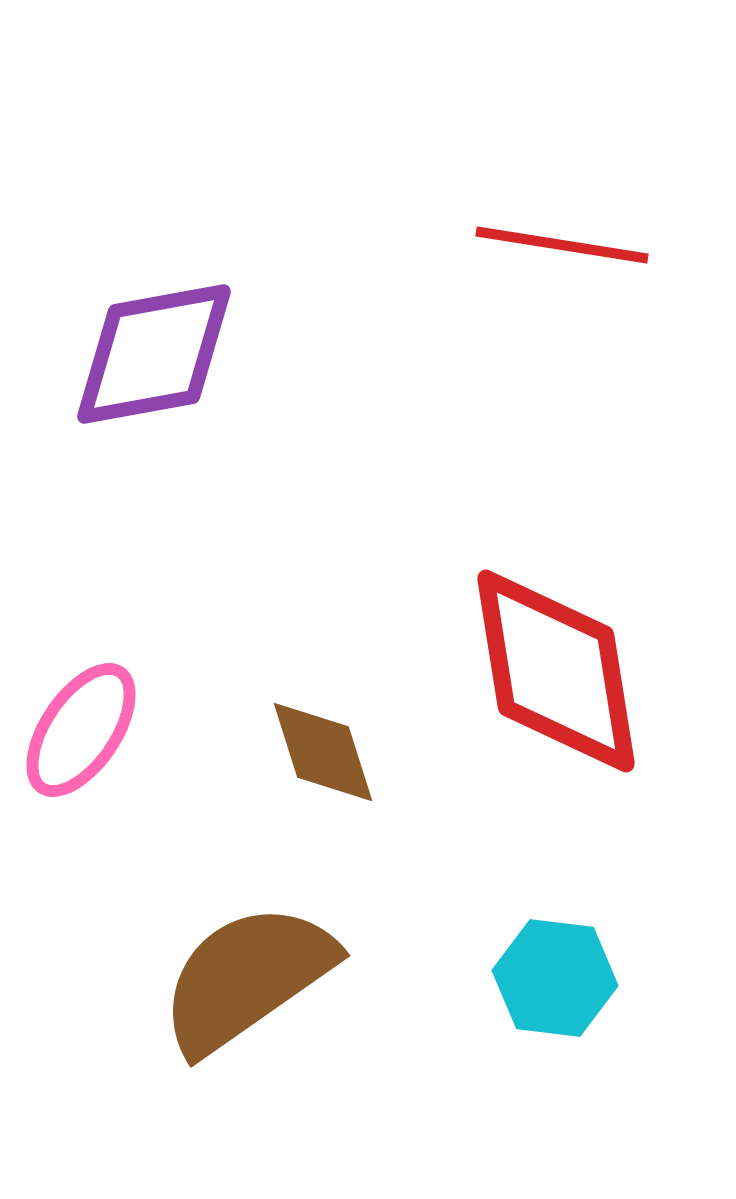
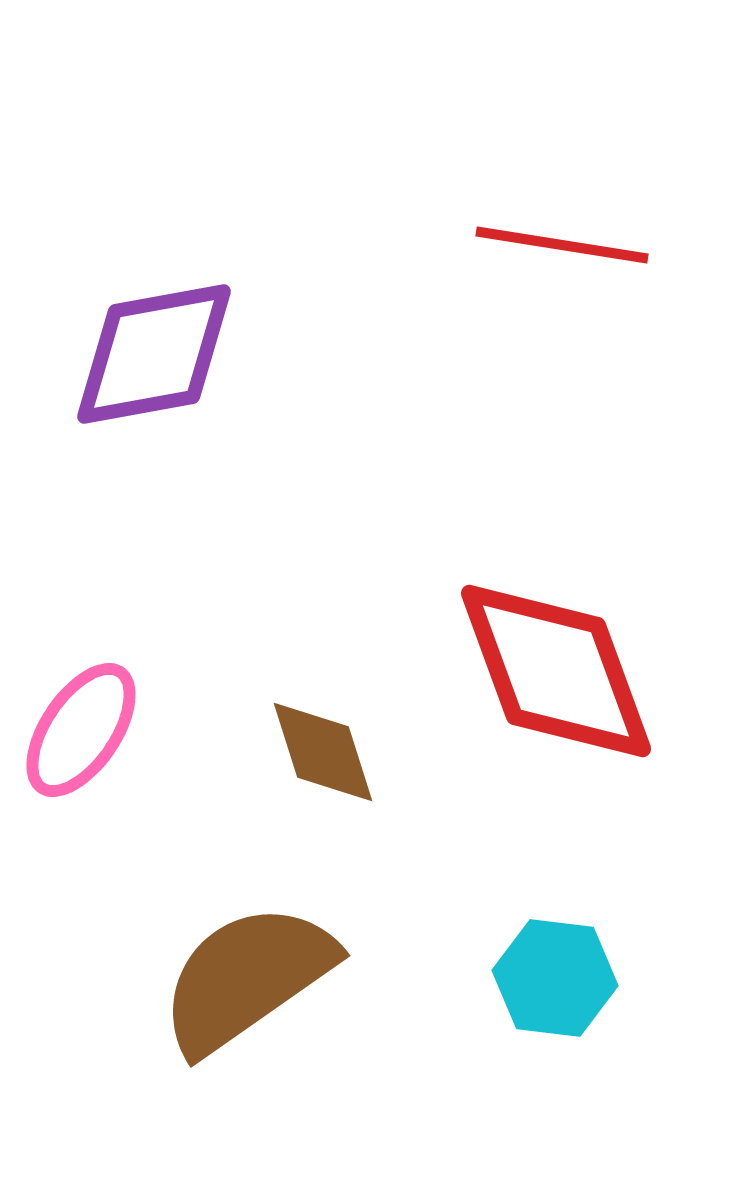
red diamond: rotated 11 degrees counterclockwise
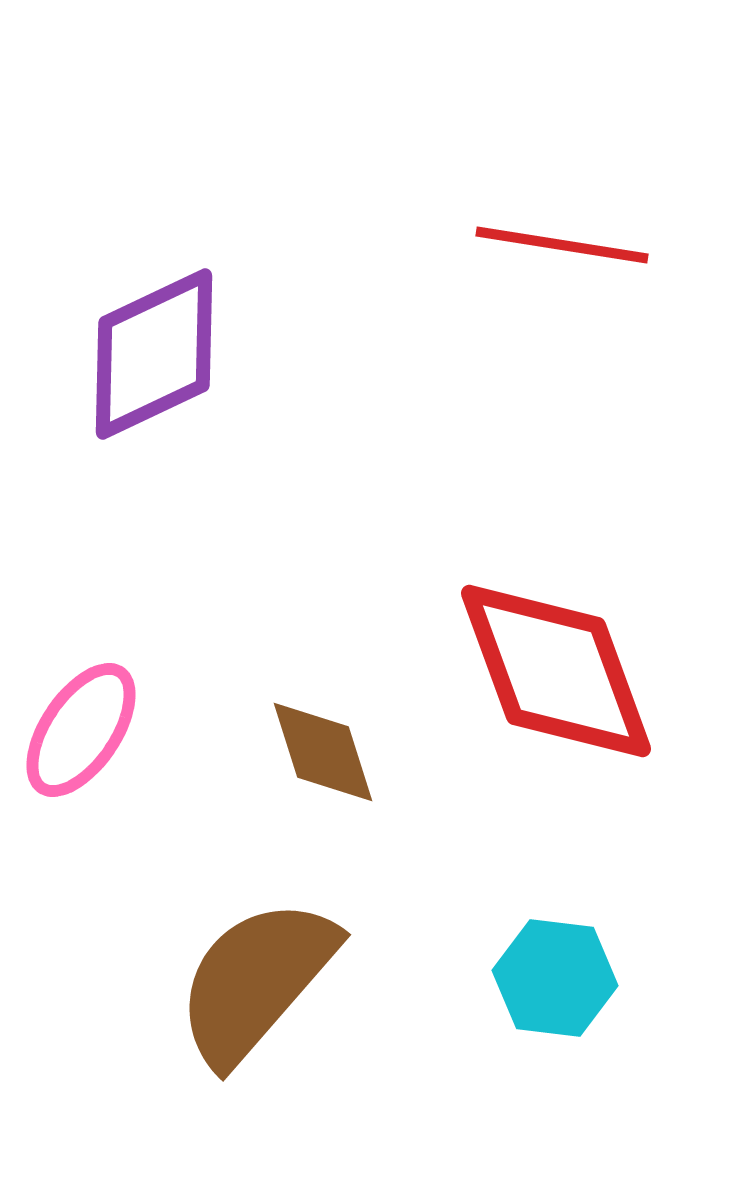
purple diamond: rotated 15 degrees counterclockwise
brown semicircle: moved 9 px right, 3 px down; rotated 14 degrees counterclockwise
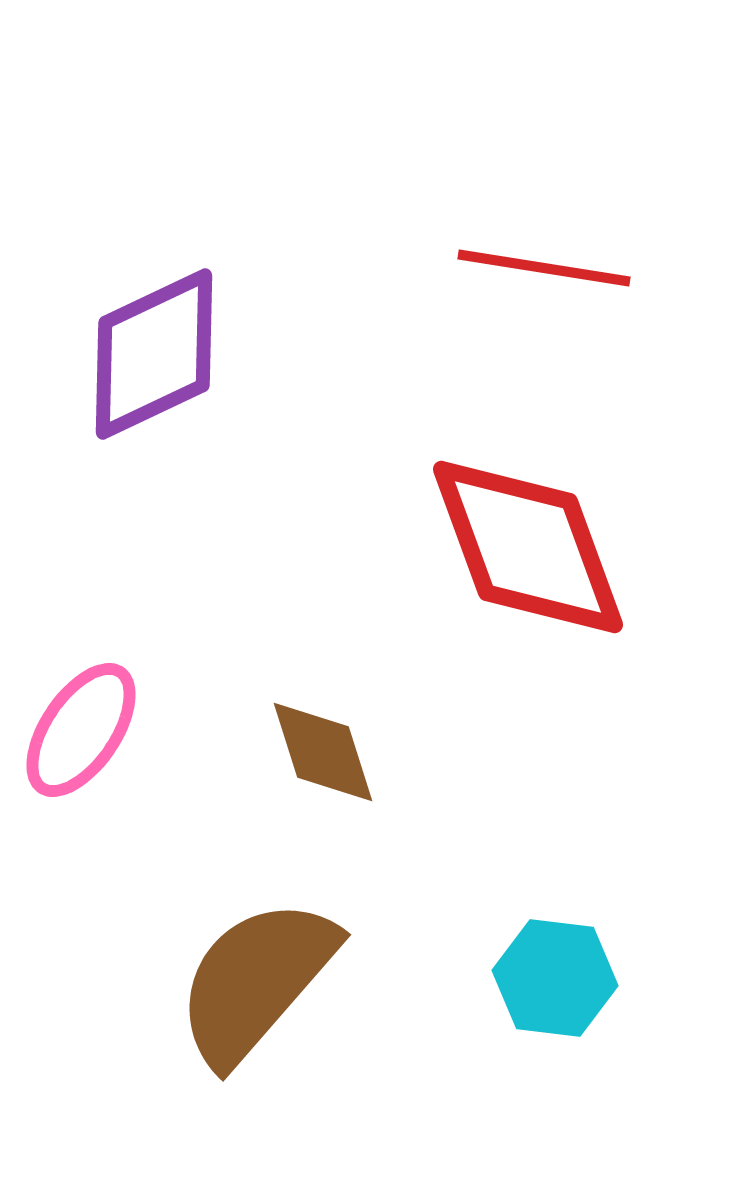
red line: moved 18 px left, 23 px down
red diamond: moved 28 px left, 124 px up
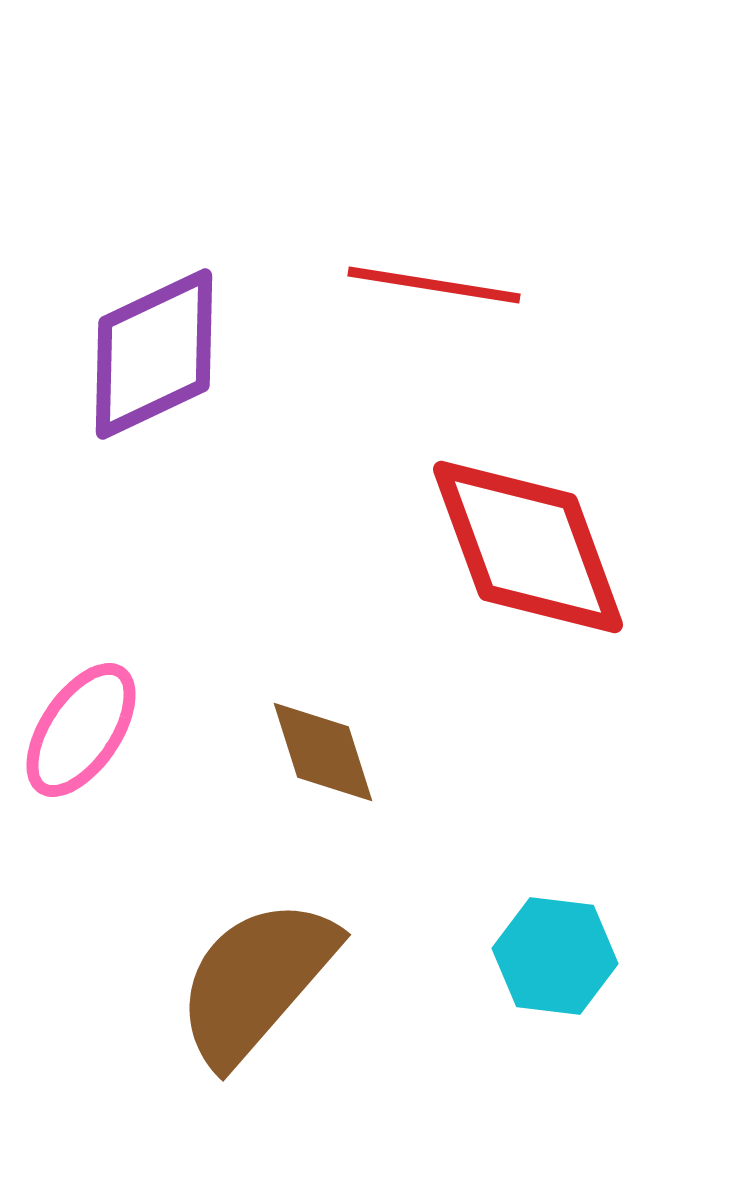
red line: moved 110 px left, 17 px down
cyan hexagon: moved 22 px up
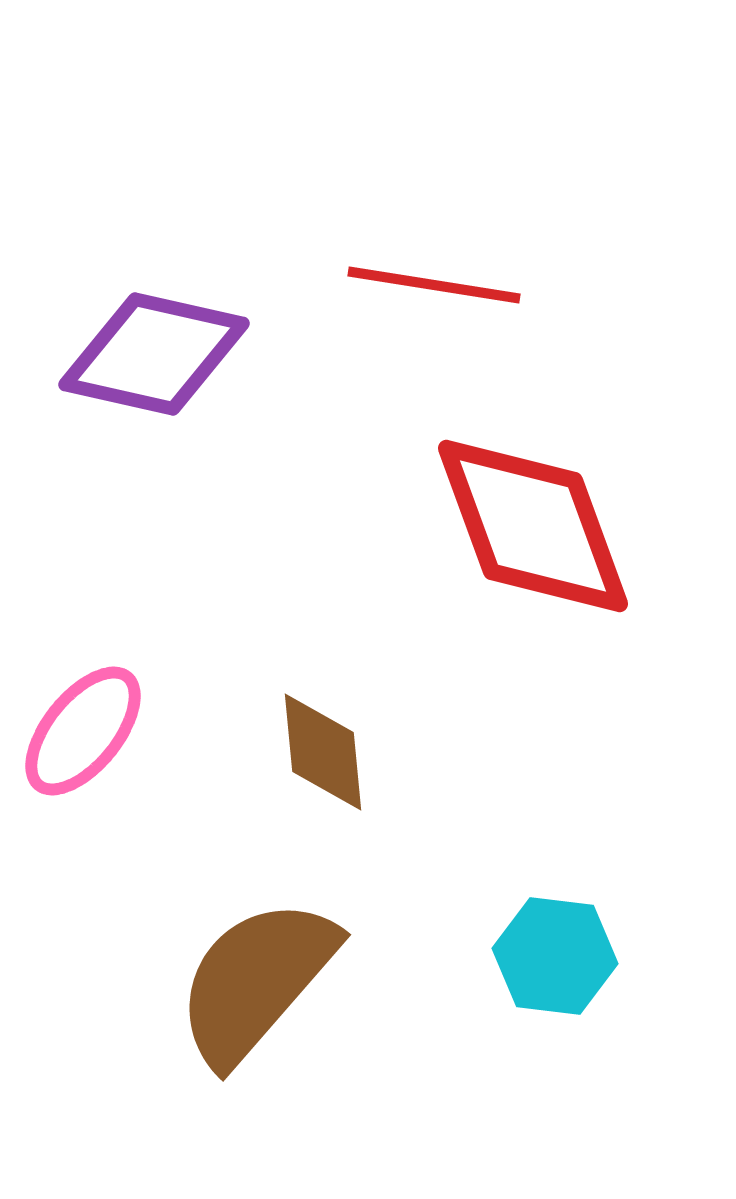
purple diamond: rotated 38 degrees clockwise
red diamond: moved 5 px right, 21 px up
pink ellipse: moved 2 px right, 1 px down; rotated 5 degrees clockwise
brown diamond: rotated 12 degrees clockwise
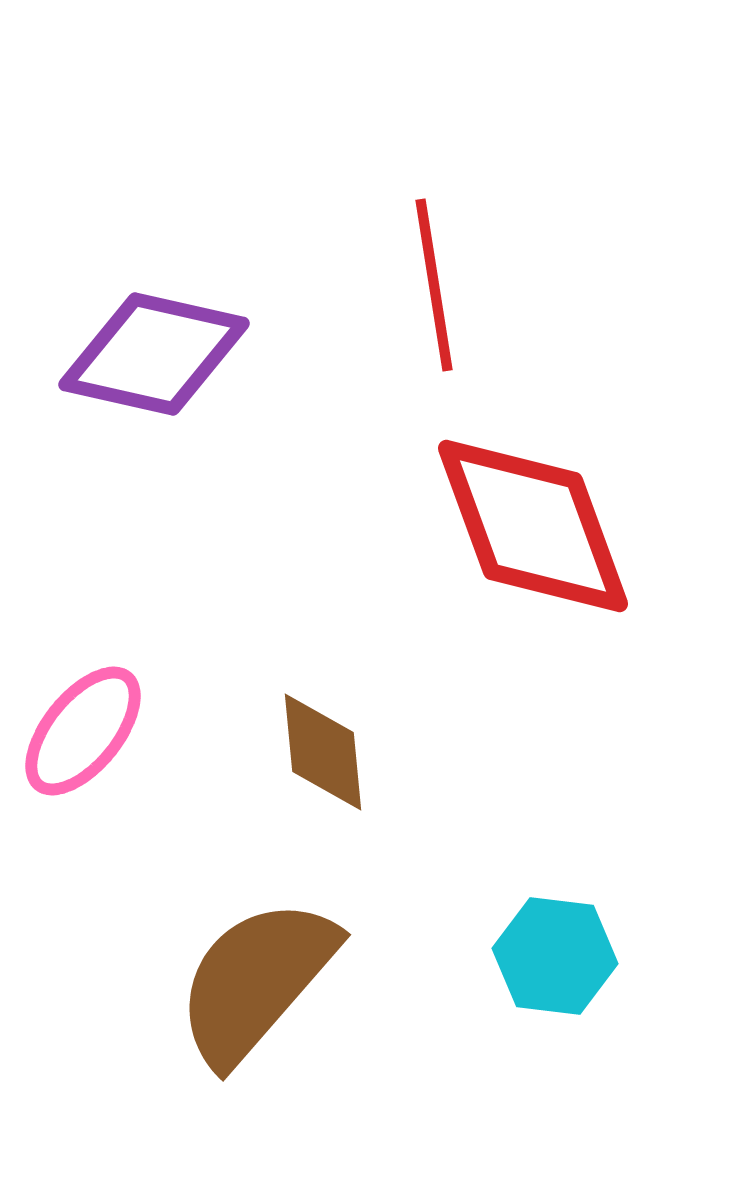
red line: rotated 72 degrees clockwise
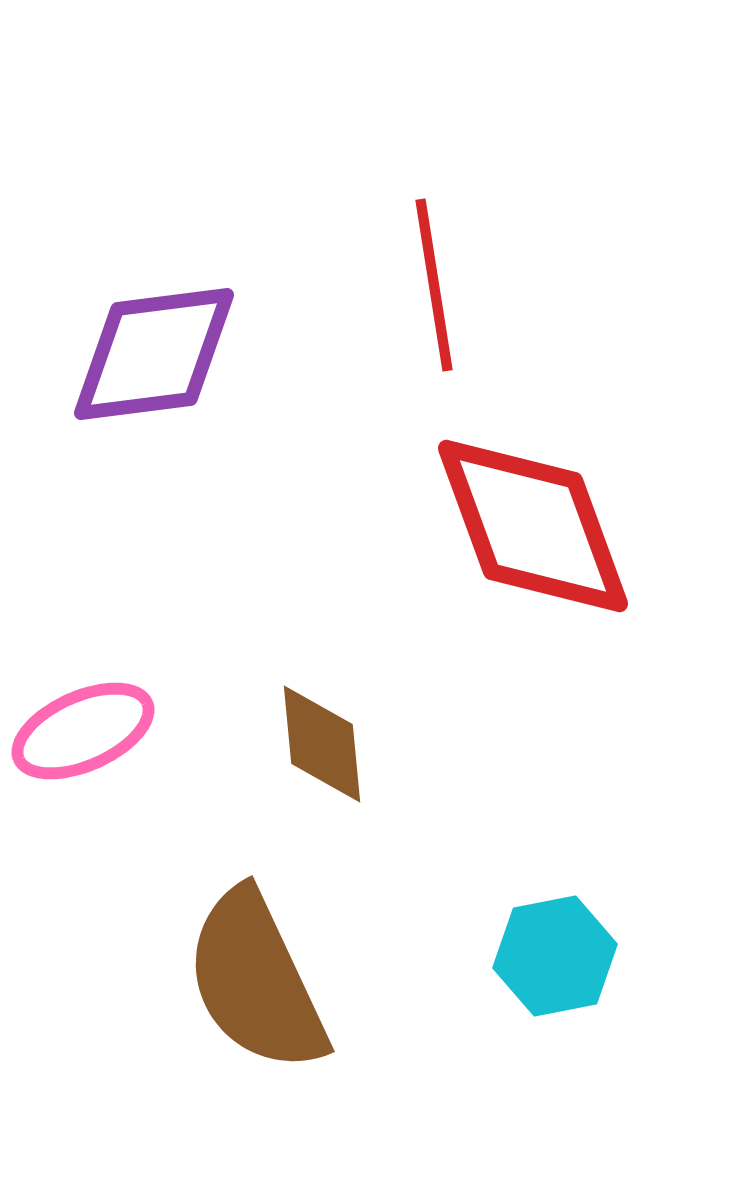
purple diamond: rotated 20 degrees counterclockwise
pink ellipse: rotated 27 degrees clockwise
brown diamond: moved 1 px left, 8 px up
cyan hexagon: rotated 18 degrees counterclockwise
brown semicircle: rotated 66 degrees counterclockwise
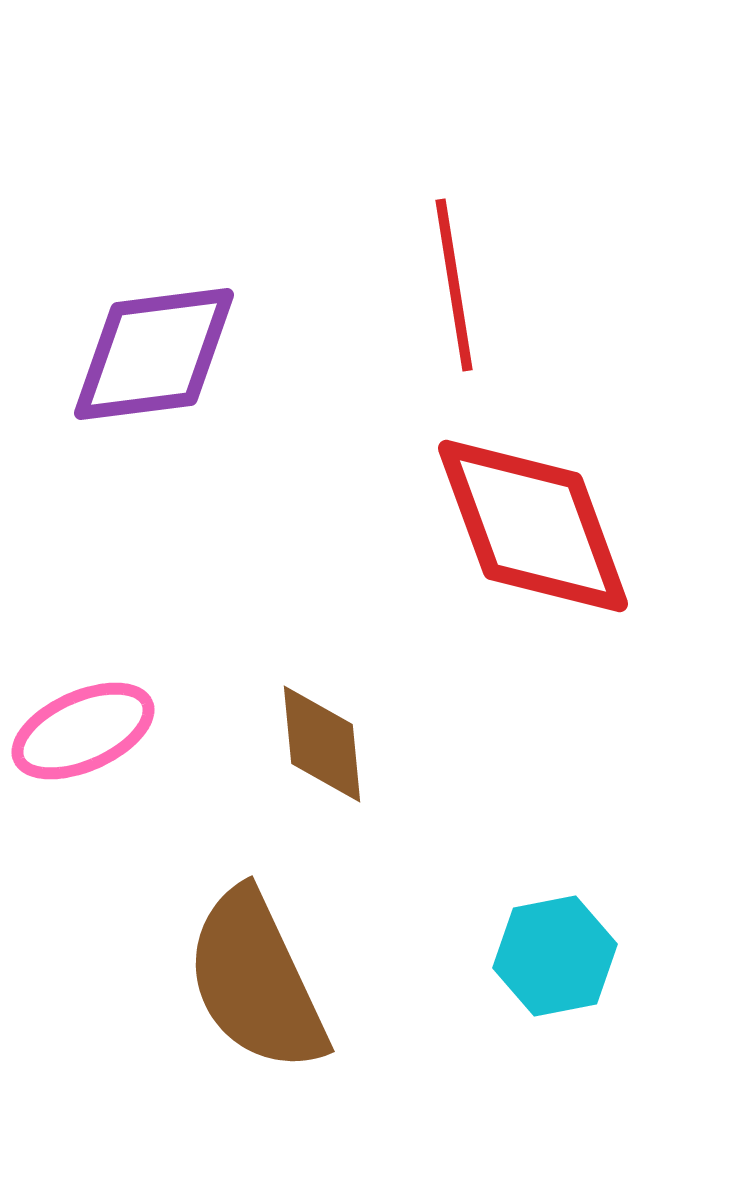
red line: moved 20 px right
